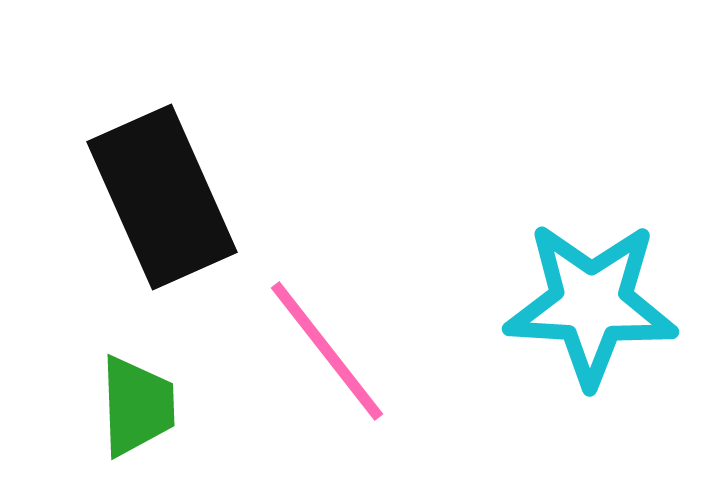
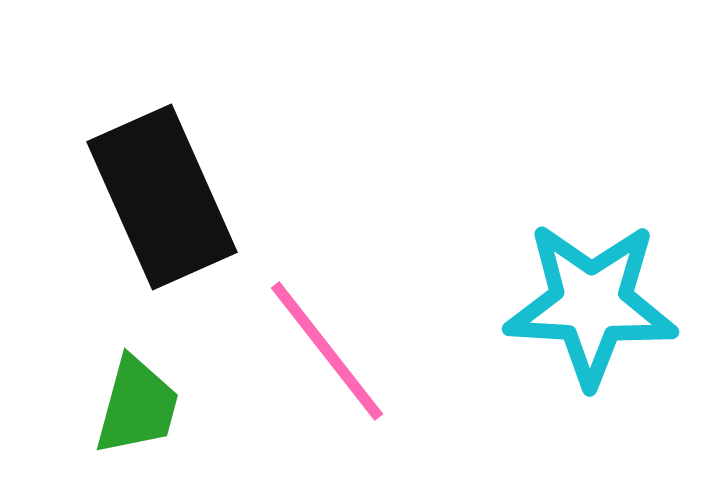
green trapezoid: rotated 17 degrees clockwise
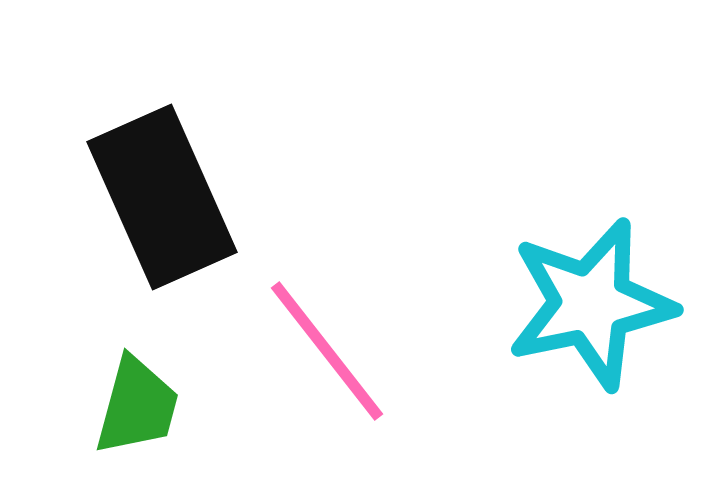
cyan star: rotated 15 degrees counterclockwise
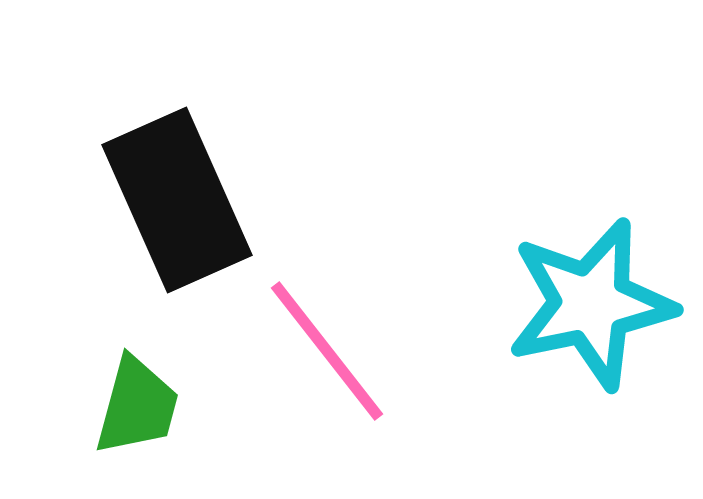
black rectangle: moved 15 px right, 3 px down
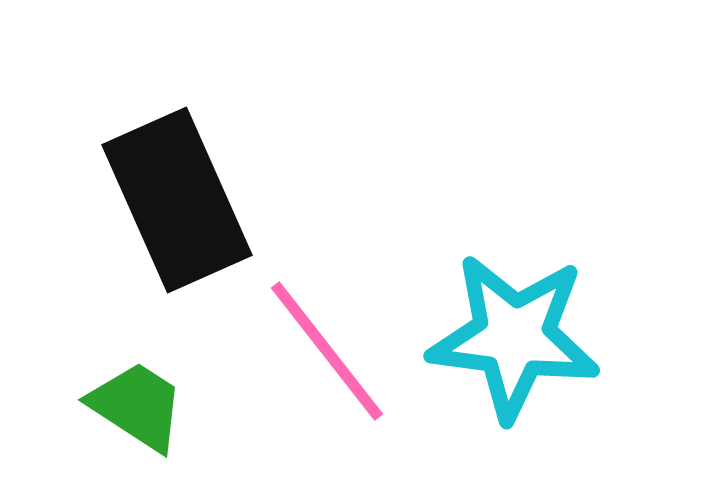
cyan star: moved 77 px left, 33 px down; rotated 19 degrees clockwise
green trapezoid: rotated 72 degrees counterclockwise
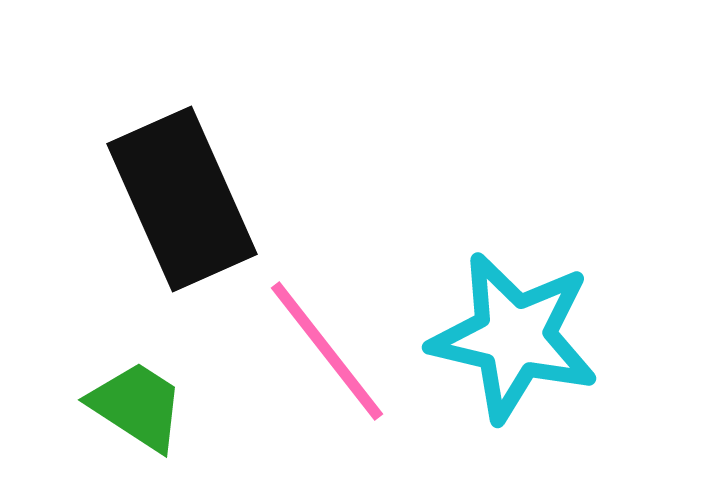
black rectangle: moved 5 px right, 1 px up
cyan star: rotated 6 degrees clockwise
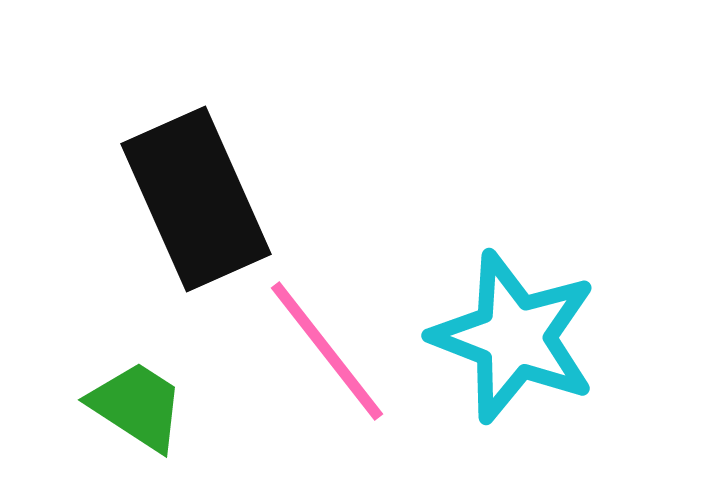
black rectangle: moved 14 px right
cyan star: rotated 8 degrees clockwise
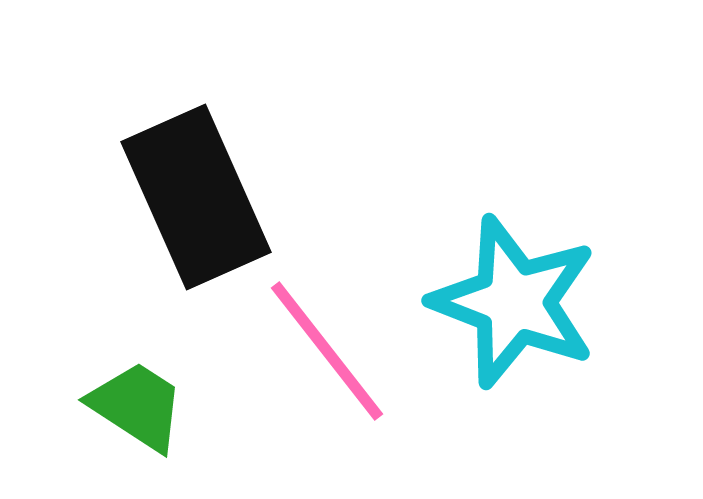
black rectangle: moved 2 px up
cyan star: moved 35 px up
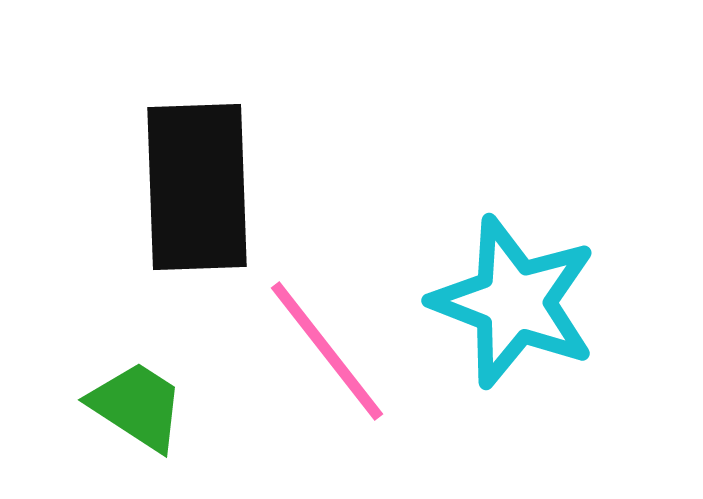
black rectangle: moved 1 px right, 10 px up; rotated 22 degrees clockwise
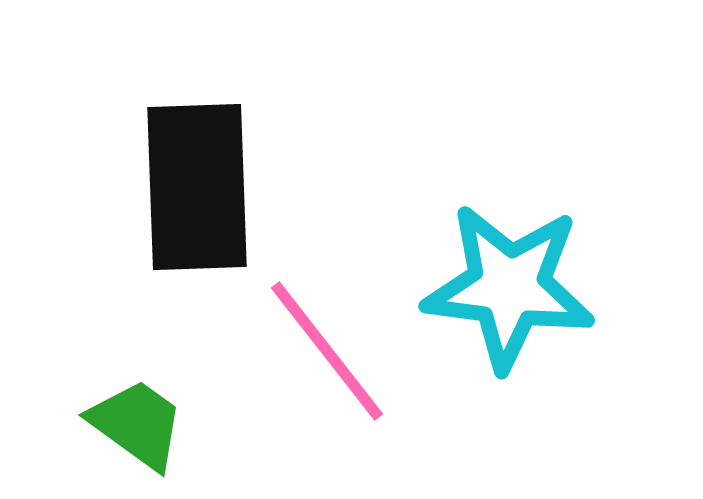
cyan star: moved 5 px left, 15 px up; rotated 14 degrees counterclockwise
green trapezoid: moved 18 px down; rotated 3 degrees clockwise
